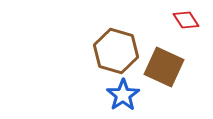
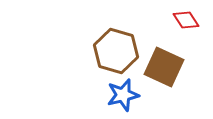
blue star: rotated 20 degrees clockwise
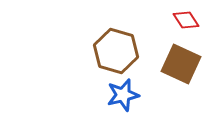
brown square: moved 17 px right, 3 px up
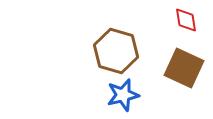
red diamond: rotated 24 degrees clockwise
brown square: moved 3 px right, 4 px down
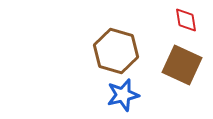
brown square: moved 2 px left, 3 px up
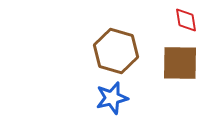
brown square: moved 2 px left, 2 px up; rotated 24 degrees counterclockwise
blue star: moved 11 px left, 3 px down
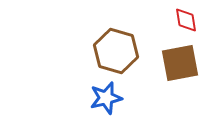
brown square: rotated 12 degrees counterclockwise
blue star: moved 6 px left
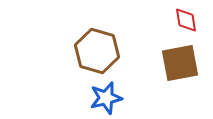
brown hexagon: moved 19 px left
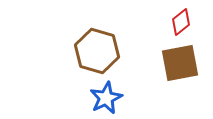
red diamond: moved 5 px left, 2 px down; rotated 60 degrees clockwise
blue star: rotated 12 degrees counterclockwise
